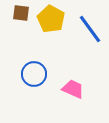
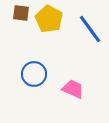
yellow pentagon: moved 2 px left
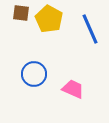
blue line: rotated 12 degrees clockwise
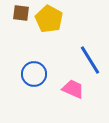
blue line: moved 31 px down; rotated 8 degrees counterclockwise
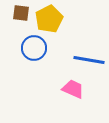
yellow pentagon: rotated 16 degrees clockwise
blue line: moved 1 px left; rotated 48 degrees counterclockwise
blue circle: moved 26 px up
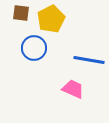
yellow pentagon: moved 2 px right
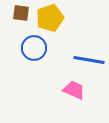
yellow pentagon: moved 1 px left, 1 px up; rotated 8 degrees clockwise
pink trapezoid: moved 1 px right, 1 px down
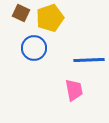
brown square: rotated 18 degrees clockwise
blue line: rotated 12 degrees counterclockwise
pink trapezoid: rotated 55 degrees clockwise
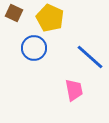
brown square: moved 7 px left
yellow pentagon: rotated 28 degrees counterclockwise
blue line: moved 1 px right, 3 px up; rotated 44 degrees clockwise
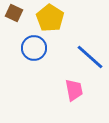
yellow pentagon: rotated 8 degrees clockwise
